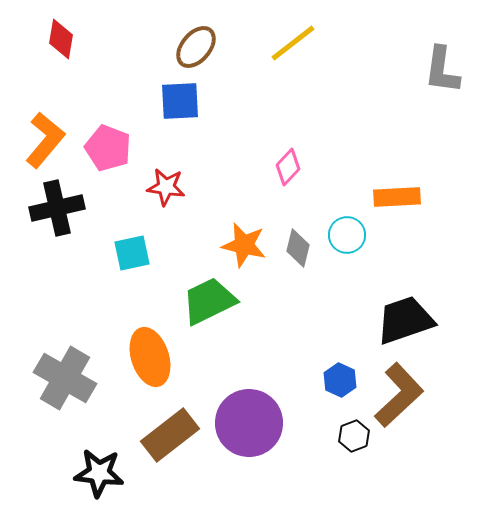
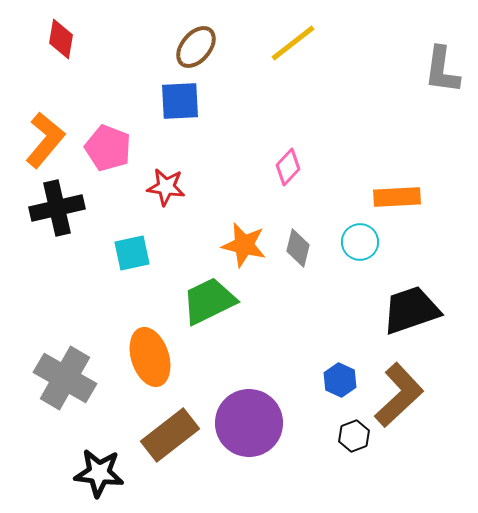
cyan circle: moved 13 px right, 7 px down
black trapezoid: moved 6 px right, 10 px up
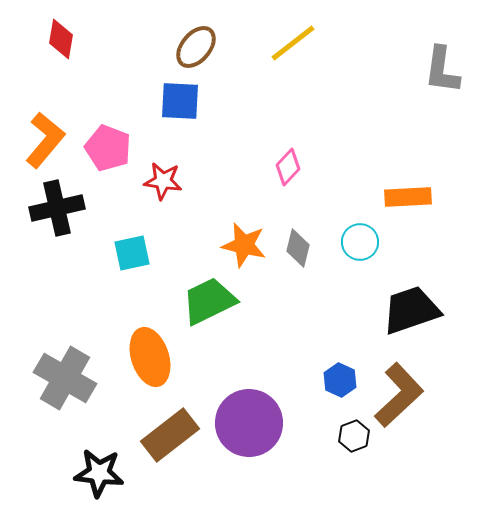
blue square: rotated 6 degrees clockwise
red star: moved 3 px left, 6 px up
orange rectangle: moved 11 px right
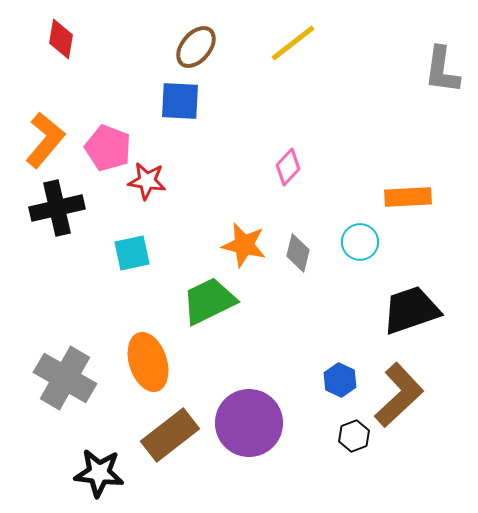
red star: moved 16 px left
gray diamond: moved 5 px down
orange ellipse: moved 2 px left, 5 px down
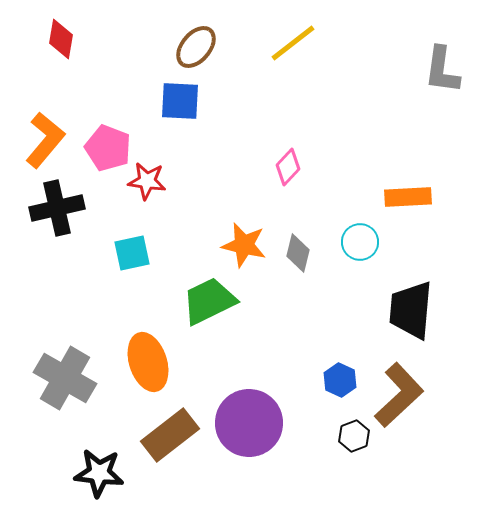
black trapezoid: rotated 66 degrees counterclockwise
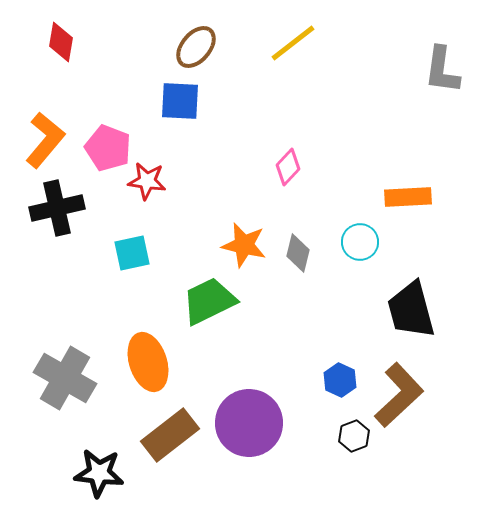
red diamond: moved 3 px down
black trapezoid: rotated 20 degrees counterclockwise
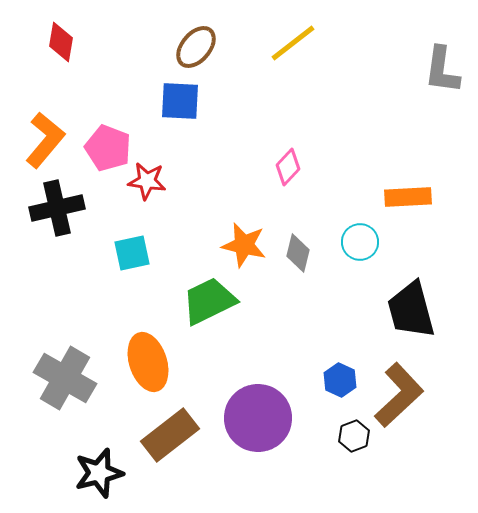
purple circle: moved 9 px right, 5 px up
black star: rotated 21 degrees counterclockwise
